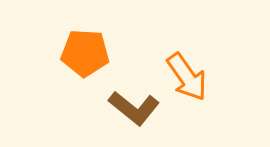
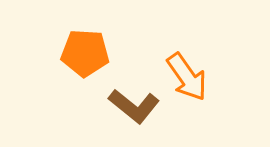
brown L-shape: moved 2 px up
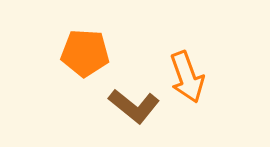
orange arrow: rotated 15 degrees clockwise
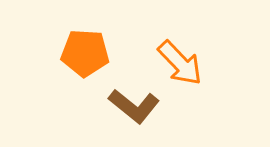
orange arrow: moved 7 px left, 14 px up; rotated 24 degrees counterclockwise
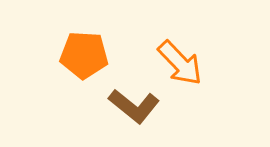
orange pentagon: moved 1 px left, 2 px down
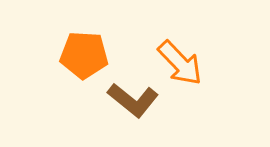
brown L-shape: moved 1 px left, 6 px up
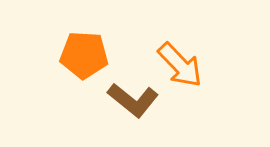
orange arrow: moved 2 px down
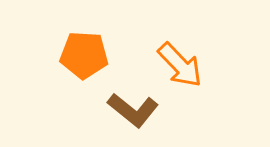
brown L-shape: moved 10 px down
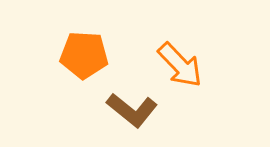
brown L-shape: moved 1 px left
